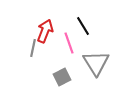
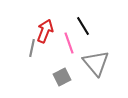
gray line: moved 1 px left
gray triangle: rotated 8 degrees counterclockwise
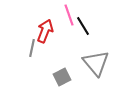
pink line: moved 28 px up
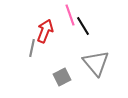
pink line: moved 1 px right
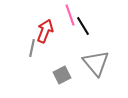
gray square: moved 2 px up
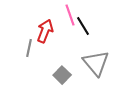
gray line: moved 3 px left
gray square: rotated 18 degrees counterclockwise
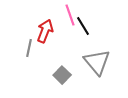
gray triangle: moved 1 px right, 1 px up
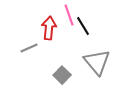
pink line: moved 1 px left
red arrow: moved 4 px right, 3 px up; rotated 15 degrees counterclockwise
gray line: rotated 54 degrees clockwise
